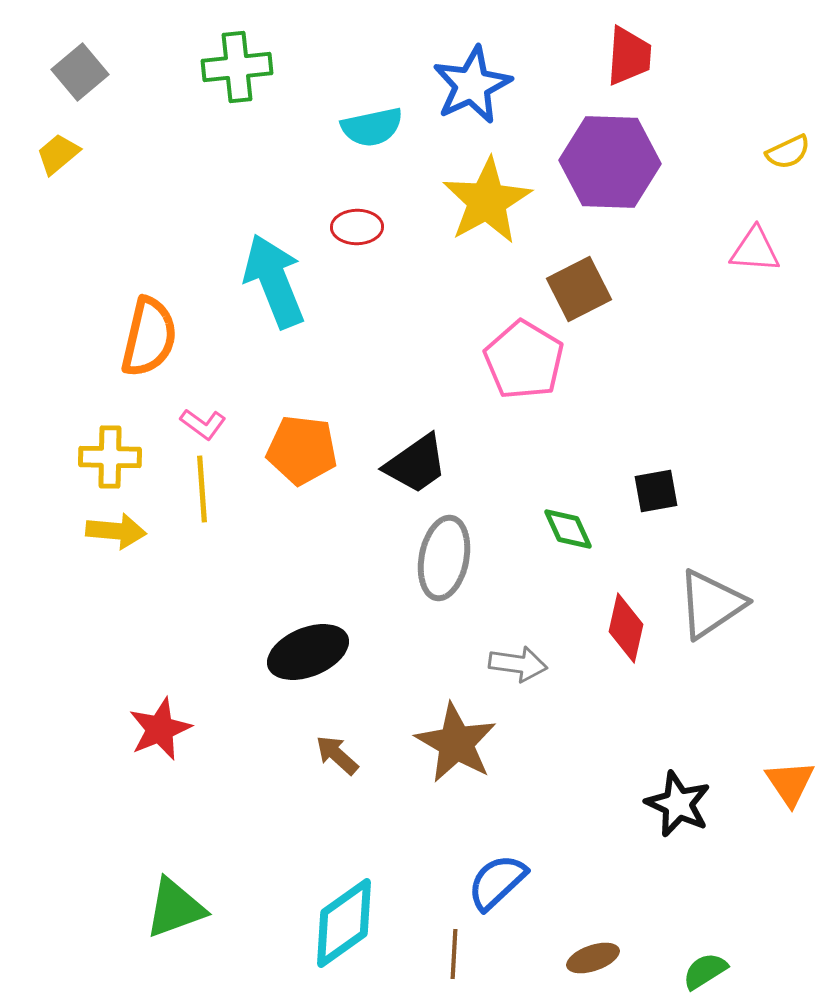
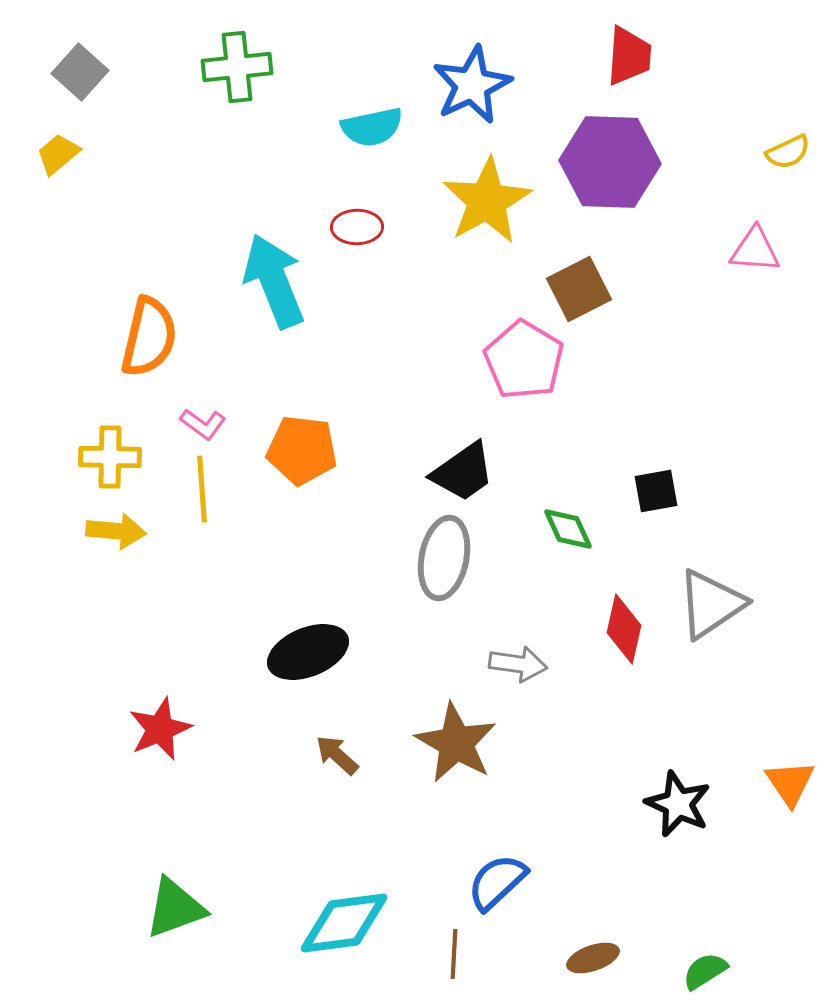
gray square: rotated 8 degrees counterclockwise
black trapezoid: moved 47 px right, 8 px down
red diamond: moved 2 px left, 1 px down
cyan diamond: rotated 28 degrees clockwise
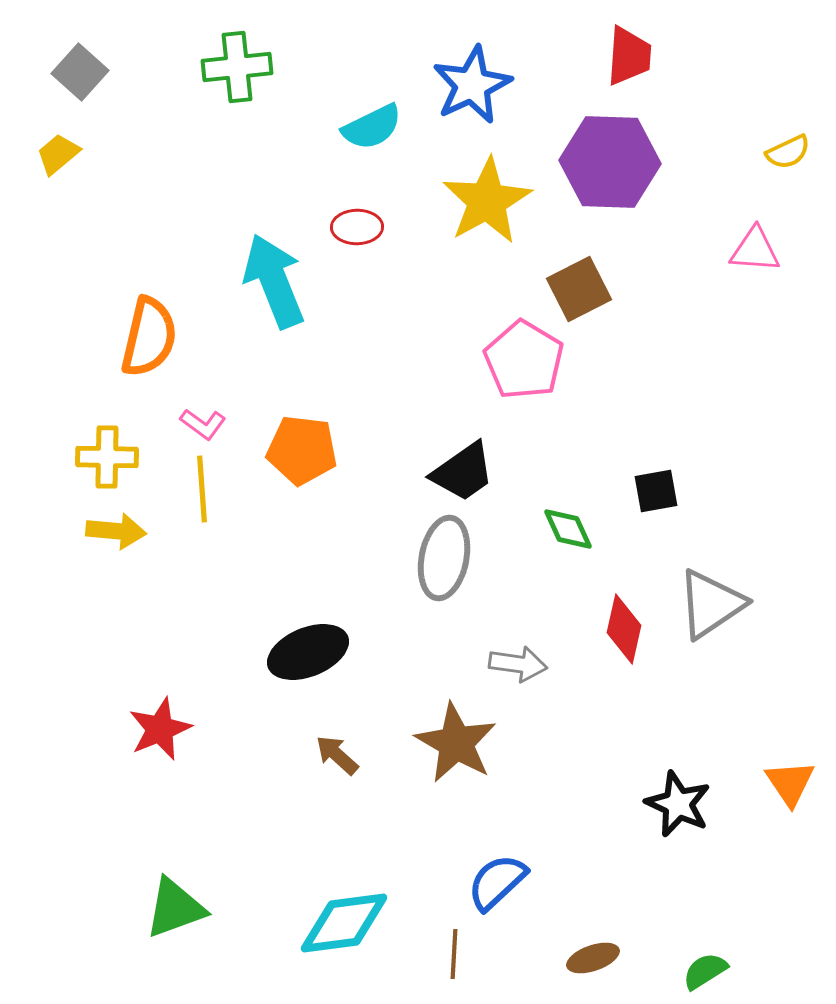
cyan semicircle: rotated 14 degrees counterclockwise
yellow cross: moved 3 px left
